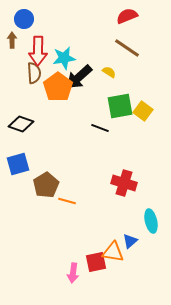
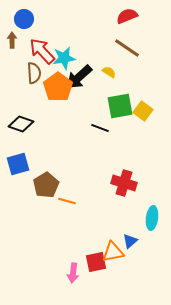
red arrow: moved 4 px right; rotated 136 degrees clockwise
cyan ellipse: moved 1 px right, 3 px up; rotated 20 degrees clockwise
orange triangle: rotated 20 degrees counterclockwise
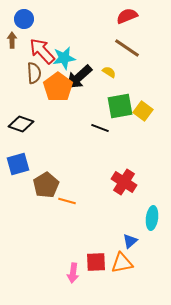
red cross: moved 1 px up; rotated 15 degrees clockwise
orange triangle: moved 9 px right, 11 px down
red square: rotated 10 degrees clockwise
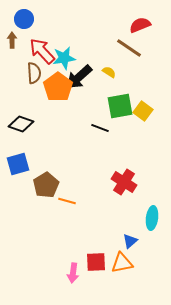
red semicircle: moved 13 px right, 9 px down
brown line: moved 2 px right
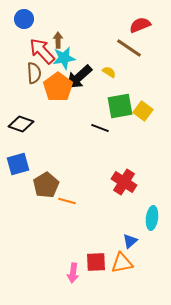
brown arrow: moved 46 px right
